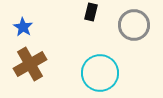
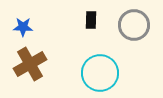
black rectangle: moved 8 px down; rotated 12 degrees counterclockwise
blue star: rotated 30 degrees counterclockwise
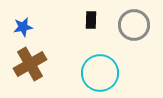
blue star: rotated 12 degrees counterclockwise
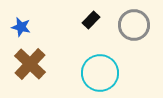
black rectangle: rotated 42 degrees clockwise
blue star: moved 2 px left; rotated 24 degrees clockwise
brown cross: rotated 16 degrees counterclockwise
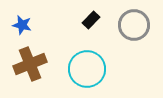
blue star: moved 1 px right, 2 px up
brown cross: rotated 24 degrees clockwise
cyan circle: moved 13 px left, 4 px up
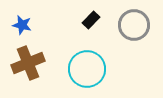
brown cross: moved 2 px left, 1 px up
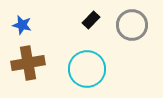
gray circle: moved 2 px left
brown cross: rotated 12 degrees clockwise
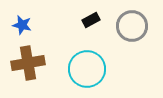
black rectangle: rotated 18 degrees clockwise
gray circle: moved 1 px down
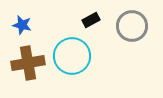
cyan circle: moved 15 px left, 13 px up
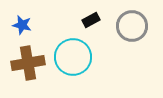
cyan circle: moved 1 px right, 1 px down
